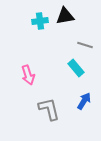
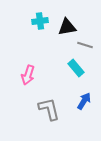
black triangle: moved 2 px right, 11 px down
pink arrow: rotated 36 degrees clockwise
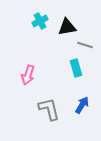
cyan cross: rotated 21 degrees counterclockwise
cyan rectangle: rotated 24 degrees clockwise
blue arrow: moved 2 px left, 4 px down
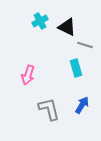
black triangle: rotated 36 degrees clockwise
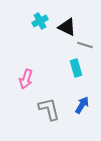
pink arrow: moved 2 px left, 4 px down
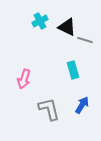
gray line: moved 5 px up
cyan rectangle: moved 3 px left, 2 px down
pink arrow: moved 2 px left
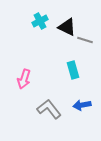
blue arrow: rotated 132 degrees counterclockwise
gray L-shape: rotated 25 degrees counterclockwise
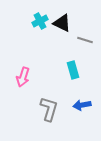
black triangle: moved 5 px left, 4 px up
pink arrow: moved 1 px left, 2 px up
gray L-shape: rotated 55 degrees clockwise
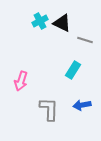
cyan rectangle: rotated 48 degrees clockwise
pink arrow: moved 2 px left, 4 px down
gray L-shape: rotated 15 degrees counterclockwise
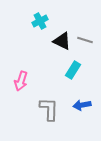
black triangle: moved 18 px down
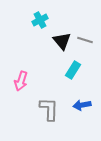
cyan cross: moved 1 px up
black triangle: rotated 24 degrees clockwise
